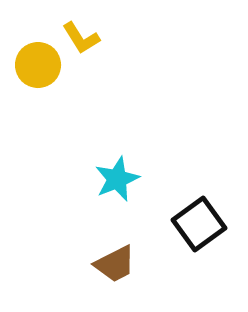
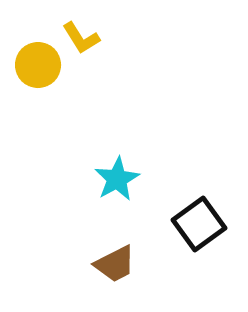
cyan star: rotated 6 degrees counterclockwise
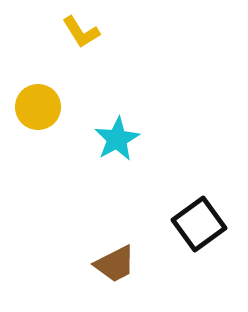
yellow L-shape: moved 6 px up
yellow circle: moved 42 px down
cyan star: moved 40 px up
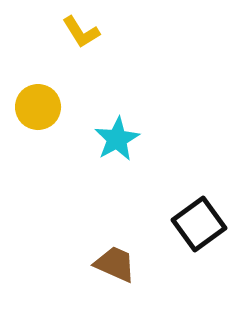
brown trapezoid: rotated 129 degrees counterclockwise
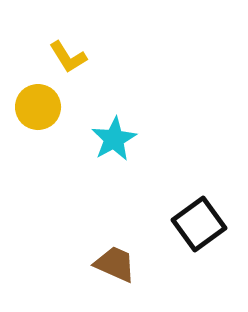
yellow L-shape: moved 13 px left, 25 px down
cyan star: moved 3 px left
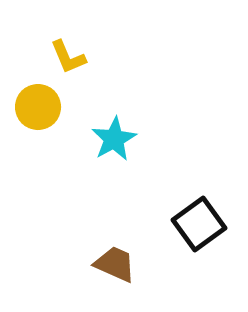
yellow L-shape: rotated 9 degrees clockwise
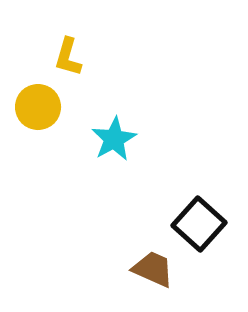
yellow L-shape: rotated 39 degrees clockwise
black square: rotated 12 degrees counterclockwise
brown trapezoid: moved 38 px right, 5 px down
